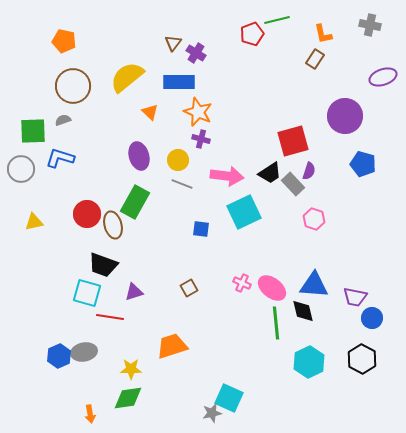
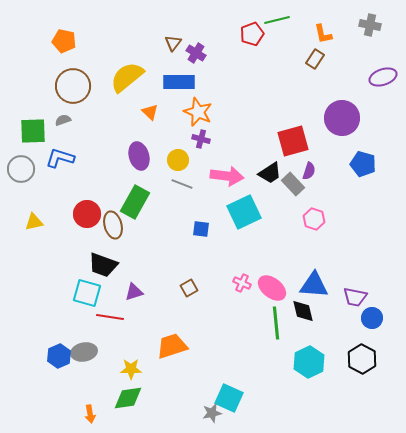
purple circle at (345, 116): moved 3 px left, 2 px down
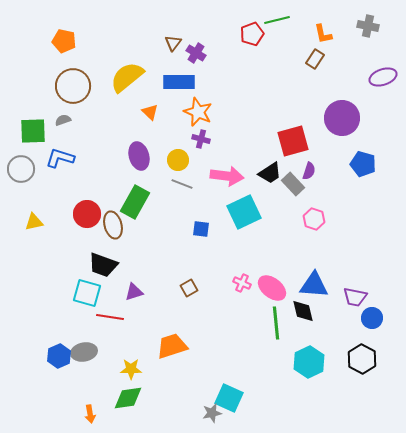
gray cross at (370, 25): moved 2 px left, 1 px down
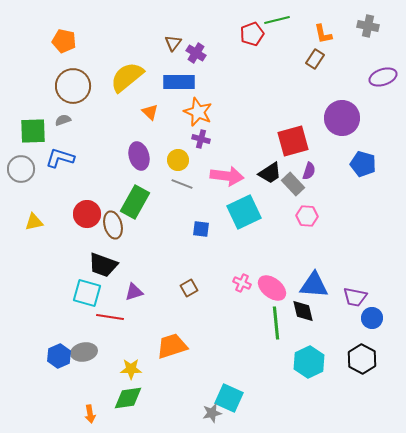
pink hexagon at (314, 219): moved 7 px left, 3 px up; rotated 15 degrees counterclockwise
